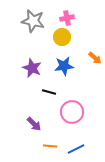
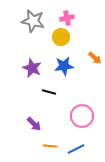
yellow circle: moved 1 px left
pink circle: moved 10 px right, 4 px down
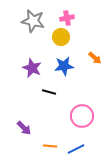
purple arrow: moved 10 px left, 4 px down
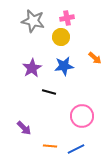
purple star: rotated 18 degrees clockwise
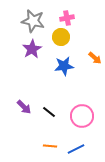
purple star: moved 19 px up
black line: moved 20 px down; rotated 24 degrees clockwise
purple arrow: moved 21 px up
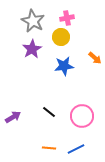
gray star: rotated 15 degrees clockwise
purple arrow: moved 11 px left, 10 px down; rotated 77 degrees counterclockwise
orange line: moved 1 px left, 2 px down
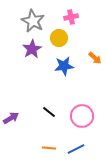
pink cross: moved 4 px right, 1 px up
yellow circle: moved 2 px left, 1 px down
purple arrow: moved 2 px left, 1 px down
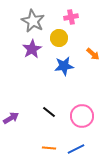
orange arrow: moved 2 px left, 4 px up
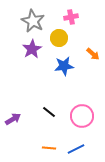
purple arrow: moved 2 px right, 1 px down
